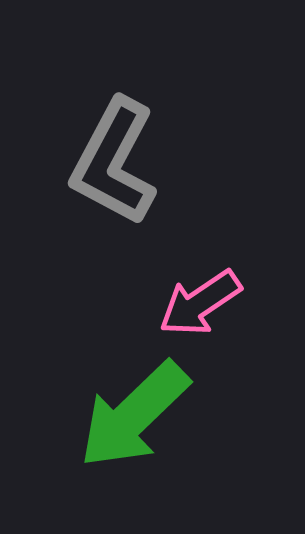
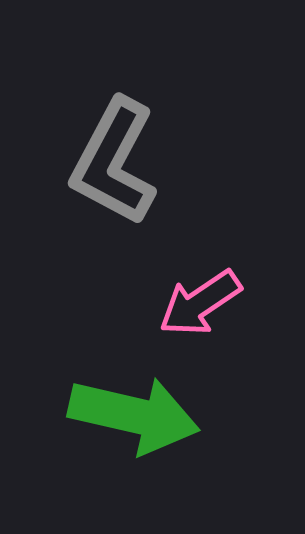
green arrow: rotated 123 degrees counterclockwise
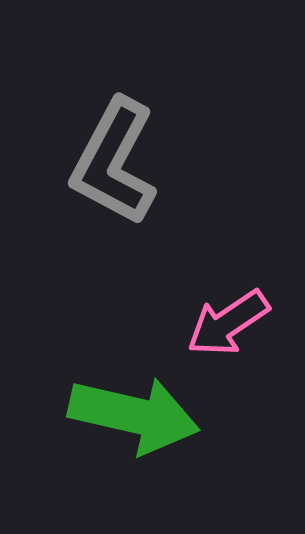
pink arrow: moved 28 px right, 20 px down
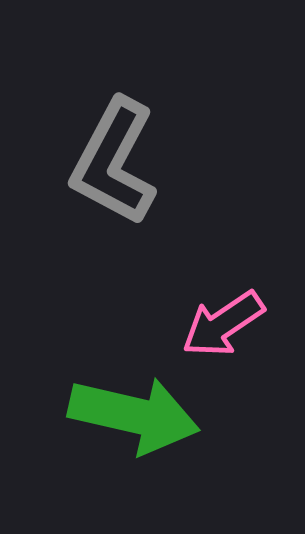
pink arrow: moved 5 px left, 1 px down
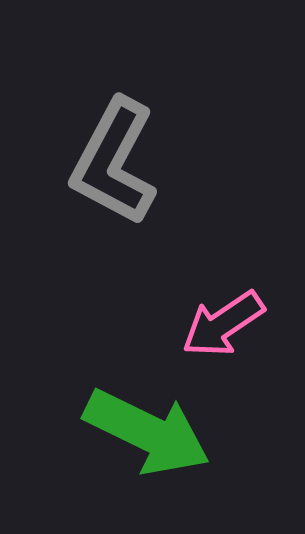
green arrow: moved 13 px right, 17 px down; rotated 13 degrees clockwise
